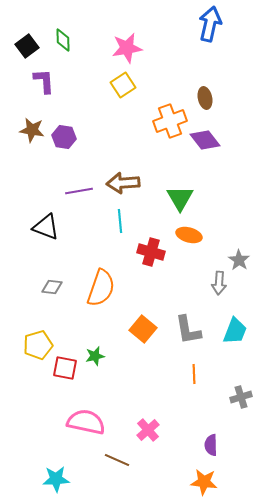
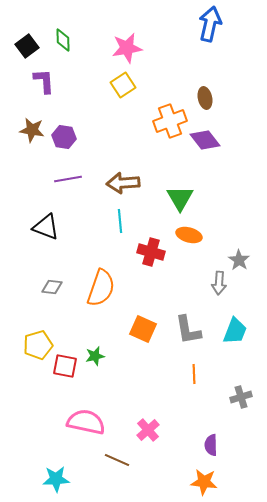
purple line: moved 11 px left, 12 px up
orange square: rotated 16 degrees counterclockwise
red square: moved 2 px up
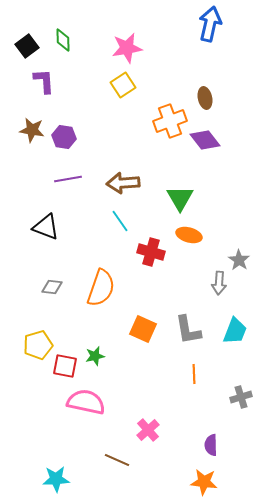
cyan line: rotated 30 degrees counterclockwise
pink semicircle: moved 20 px up
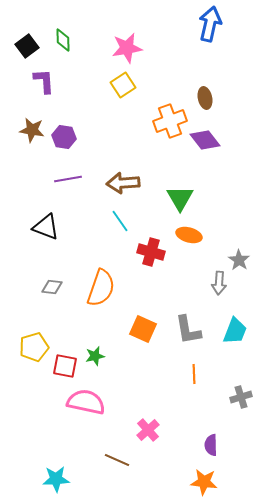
yellow pentagon: moved 4 px left, 2 px down
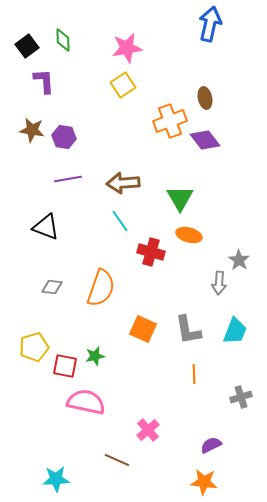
purple semicircle: rotated 65 degrees clockwise
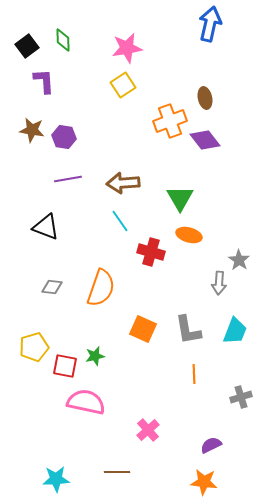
brown line: moved 12 px down; rotated 25 degrees counterclockwise
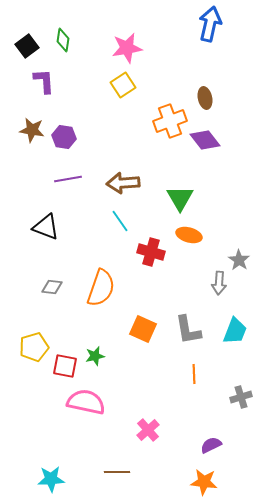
green diamond: rotated 10 degrees clockwise
cyan star: moved 5 px left
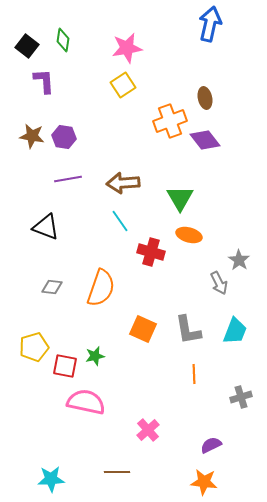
black square: rotated 15 degrees counterclockwise
brown star: moved 6 px down
gray arrow: rotated 30 degrees counterclockwise
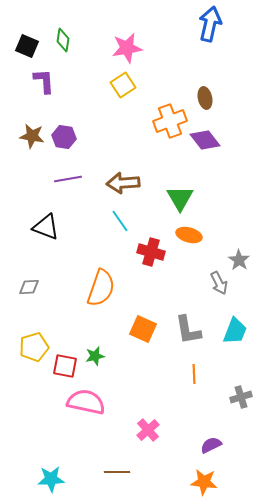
black square: rotated 15 degrees counterclockwise
gray diamond: moved 23 px left; rotated 10 degrees counterclockwise
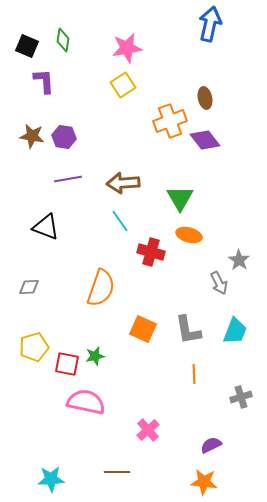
red square: moved 2 px right, 2 px up
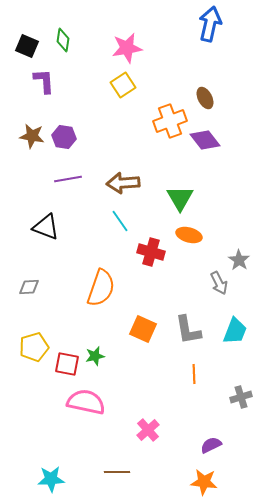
brown ellipse: rotated 15 degrees counterclockwise
